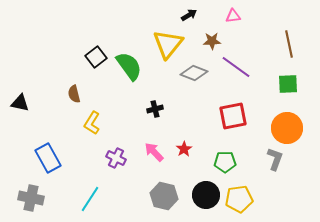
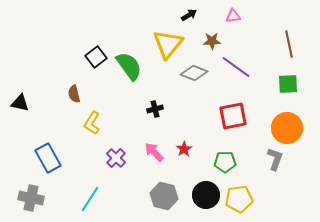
purple cross: rotated 18 degrees clockwise
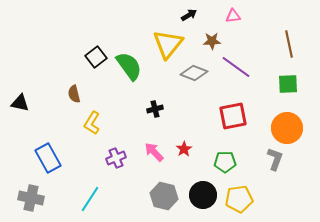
purple cross: rotated 24 degrees clockwise
black circle: moved 3 px left
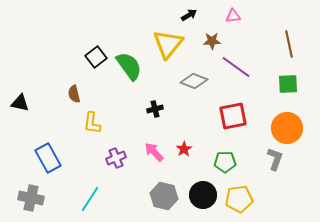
gray diamond: moved 8 px down
yellow L-shape: rotated 25 degrees counterclockwise
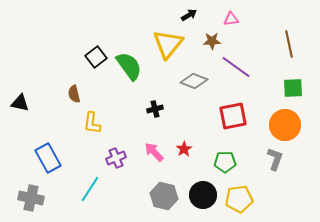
pink triangle: moved 2 px left, 3 px down
green square: moved 5 px right, 4 px down
orange circle: moved 2 px left, 3 px up
cyan line: moved 10 px up
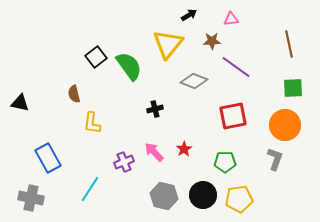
purple cross: moved 8 px right, 4 px down
